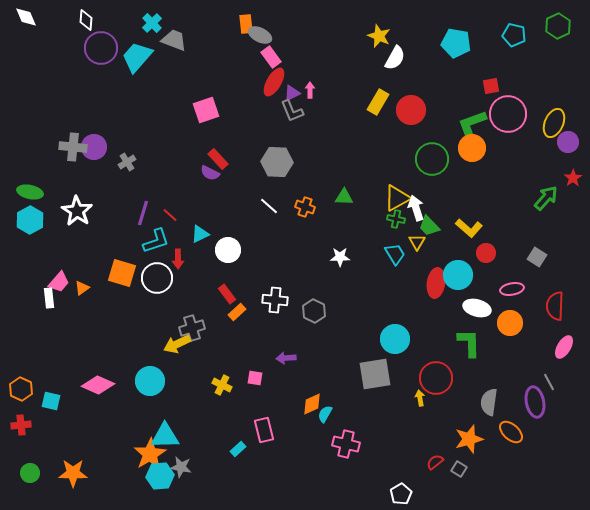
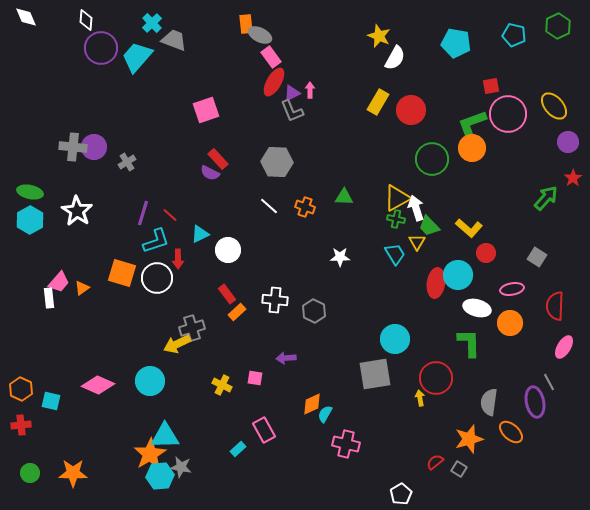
yellow ellipse at (554, 123): moved 17 px up; rotated 64 degrees counterclockwise
pink rectangle at (264, 430): rotated 15 degrees counterclockwise
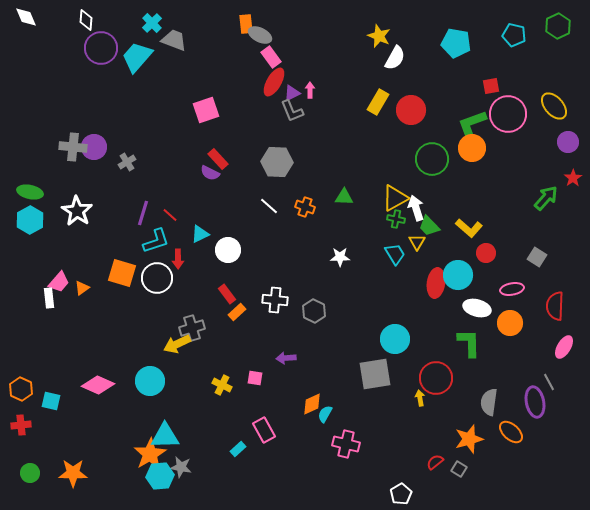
yellow triangle at (397, 198): moved 2 px left
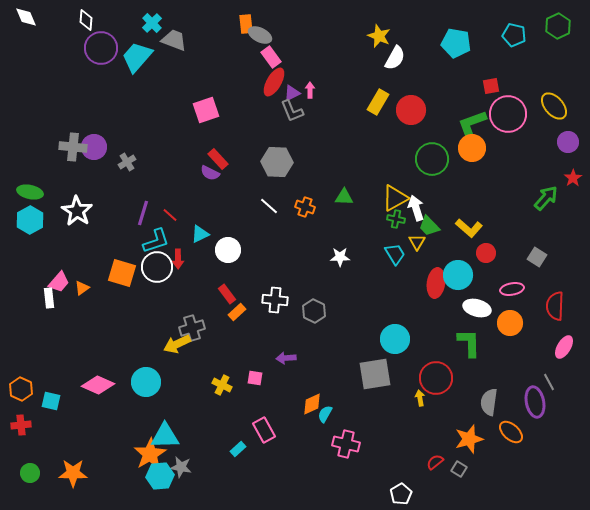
white circle at (157, 278): moved 11 px up
cyan circle at (150, 381): moved 4 px left, 1 px down
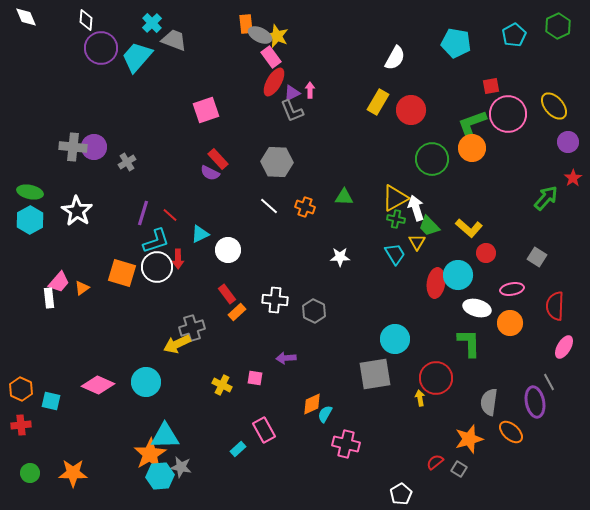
cyan pentagon at (514, 35): rotated 30 degrees clockwise
yellow star at (379, 36): moved 102 px left
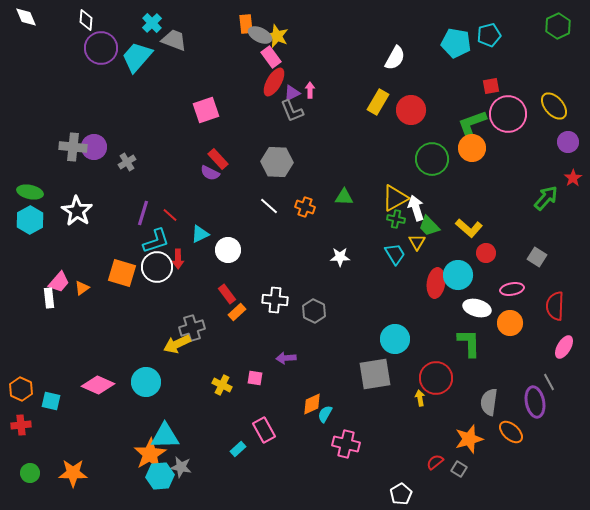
cyan pentagon at (514, 35): moved 25 px left; rotated 15 degrees clockwise
